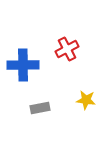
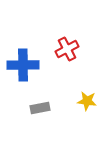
yellow star: moved 1 px right, 1 px down
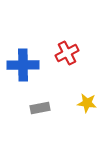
red cross: moved 4 px down
yellow star: moved 2 px down
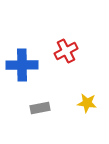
red cross: moved 1 px left, 2 px up
blue cross: moved 1 px left
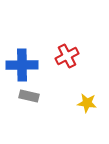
red cross: moved 1 px right, 5 px down
gray rectangle: moved 11 px left, 12 px up; rotated 24 degrees clockwise
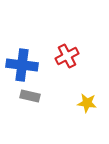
blue cross: rotated 8 degrees clockwise
gray rectangle: moved 1 px right
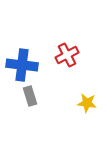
red cross: moved 1 px up
gray rectangle: rotated 60 degrees clockwise
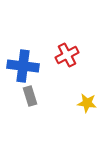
blue cross: moved 1 px right, 1 px down
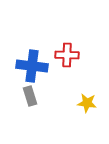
red cross: rotated 30 degrees clockwise
blue cross: moved 9 px right
